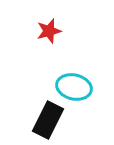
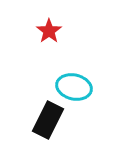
red star: rotated 20 degrees counterclockwise
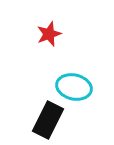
red star: moved 3 px down; rotated 15 degrees clockwise
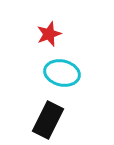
cyan ellipse: moved 12 px left, 14 px up
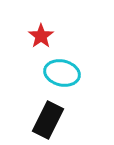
red star: moved 8 px left, 2 px down; rotated 15 degrees counterclockwise
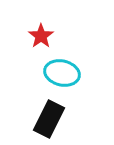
black rectangle: moved 1 px right, 1 px up
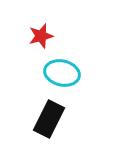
red star: rotated 20 degrees clockwise
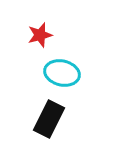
red star: moved 1 px left, 1 px up
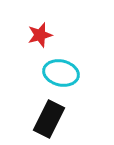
cyan ellipse: moved 1 px left
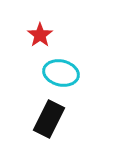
red star: rotated 20 degrees counterclockwise
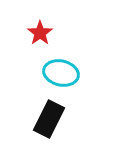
red star: moved 2 px up
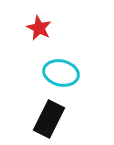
red star: moved 1 px left, 5 px up; rotated 10 degrees counterclockwise
